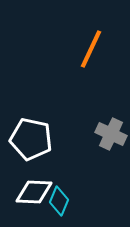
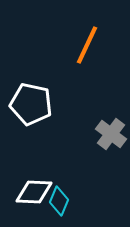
orange line: moved 4 px left, 4 px up
gray cross: rotated 12 degrees clockwise
white pentagon: moved 35 px up
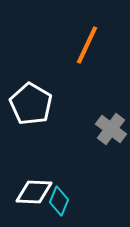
white pentagon: rotated 18 degrees clockwise
gray cross: moved 5 px up
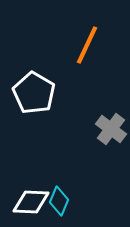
white pentagon: moved 3 px right, 11 px up
white diamond: moved 3 px left, 10 px down
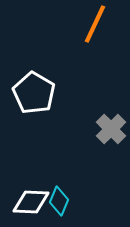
orange line: moved 8 px right, 21 px up
gray cross: rotated 8 degrees clockwise
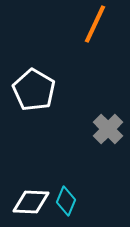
white pentagon: moved 3 px up
gray cross: moved 3 px left
cyan diamond: moved 7 px right
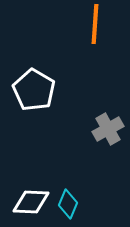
orange line: rotated 21 degrees counterclockwise
gray cross: rotated 16 degrees clockwise
cyan diamond: moved 2 px right, 3 px down
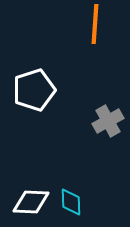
white pentagon: rotated 24 degrees clockwise
gray cross: moved 8 px up
cyan diamond: moved 3 px right, 2 px up; rotated 24 degrees counterclockwise
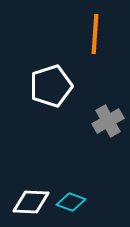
orange line: moved 10 px down
white pentagon: moved 17 px right, 4 px up
cyan diamond: rotated 68 degrees counterclockwise
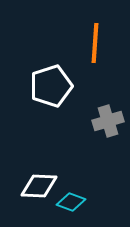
orange line: moved 9 px down
gray cross: rotated 12 degrees clockwise
white diamond: moved 8 px right, 16 px up
